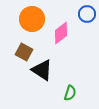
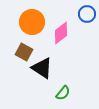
orange circle: moved 3 px down
black triangle: moved 2 px up
green semicircle: moved 7 px left; rotated 21 degrees clockwise
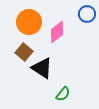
orange circle: moved 3 px left
pink diamond: moved 4 px left, 1 px up
brown square: rotated 12 degrees clockwise
green semicircle: moved 1 px down
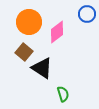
green semicircle: rotated 56 degrees counterclockwise
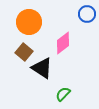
pink diamond: moved 6 px right, 11 px down
green semicircle: rotated 119 degrees counterclockwise
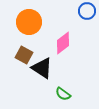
blue circle: moved 3 px up
brown square: moved 3 px down; rotated 12 degrees counterclockwise
green semicircle: rotated 98 degrees counterclockwise
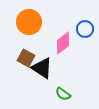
blue circle: moved 2 px left, 18 px down
brown square: moved 2 px right, 3 px down
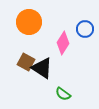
pink diamond: rotated 20 degrees counterclockwise
brown square: moved 4 px down
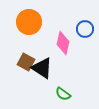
pink diamond: rotated 20 degrees counterclockwise
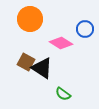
orange circle: moved 1 px right, 3 px up
pink diamond: moved 2 px left; rotated 70 degrees counterclockwise
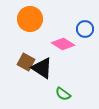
pink diamond: moved 2 px right, 1 px down
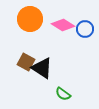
pink diamond: moved 19 px up
